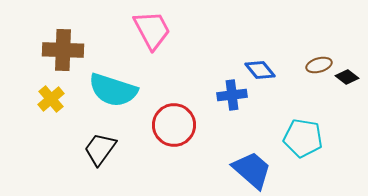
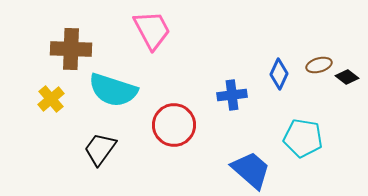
brown cross: moved 8 px right, 1 px up
blue diamond: moved 19 px right, 4 px down; rotated 64 degrees clockwise
blue trapezoid: moved 1 px left
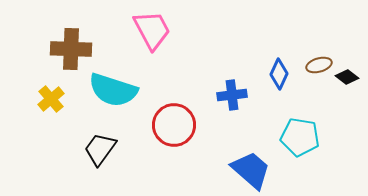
cyan pentagon: moved 3 px left, 1 px up
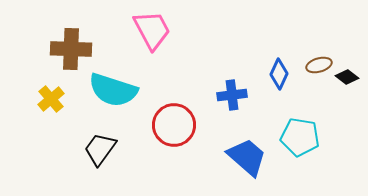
blue trapezoid: moved 4 px left, 13 px up
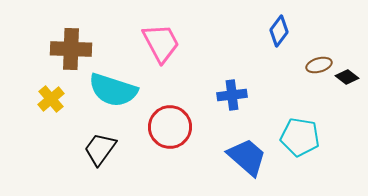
pink trapezoid: moved 9 px right, 13 px down
blue diamond: moved 43 px up; rotated 12 degrees clockwise
red circle: moved 4 px left, 2 px down
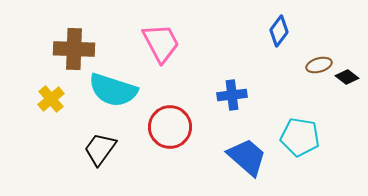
brown cross: moved 3 px right
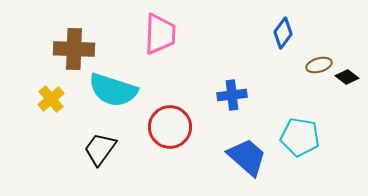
blue diamond: moved 4 px right, 2 px down
pink trapezoid: moved 1 px left, 9 px up; rotated 30 degrees clockwise
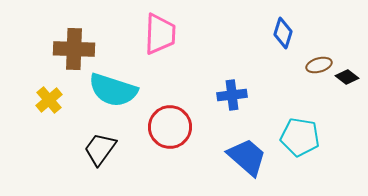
blue diamond: rotated 20 degrees counterclockwise
yellow cross: moved 2 px left, 1 px down
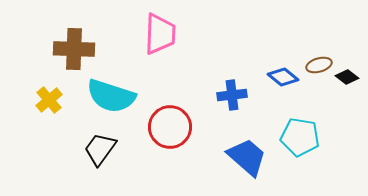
blue diamond: moved 44 px down; rotated 68 degrees counterclockwise
cyan semicircle: moved 2 px left, 6 px down
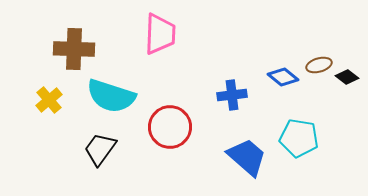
cyan pentagon: moved 1 px left, 1 px down
